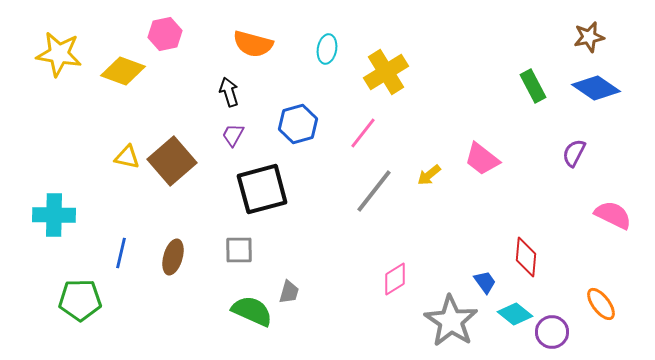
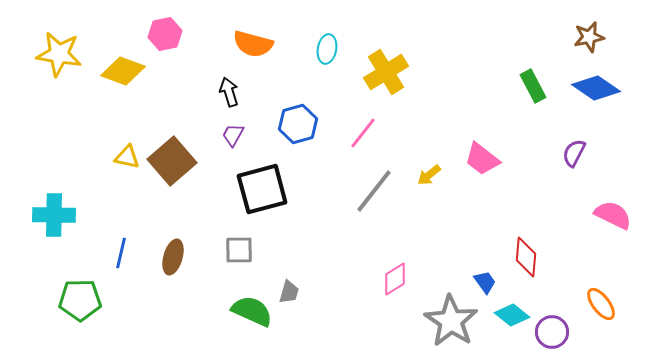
cyan diamond: moved 3 px left, 1 px down
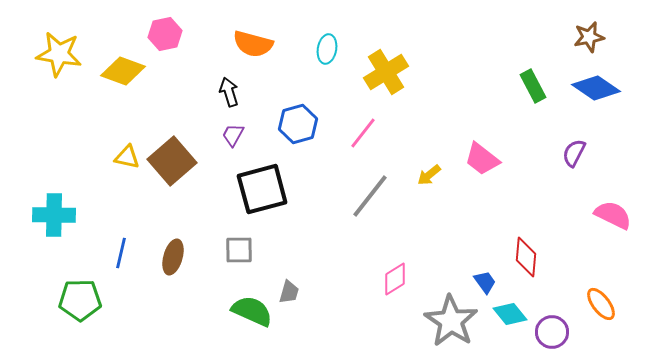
gray line: moved 4 px left, 5 px down
cyan diamond: moved 2 px left, 1 px up; rotated 12 degrees clockwise
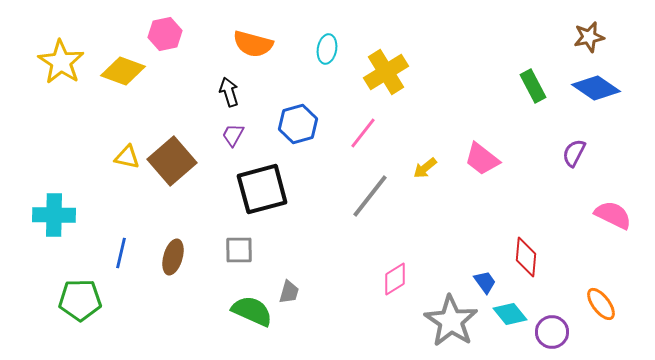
yellow star: moved 2 px right, 8 px down; rotated 24 degrees clockwise
yellow arrow: moved 4 px left, 7 px up
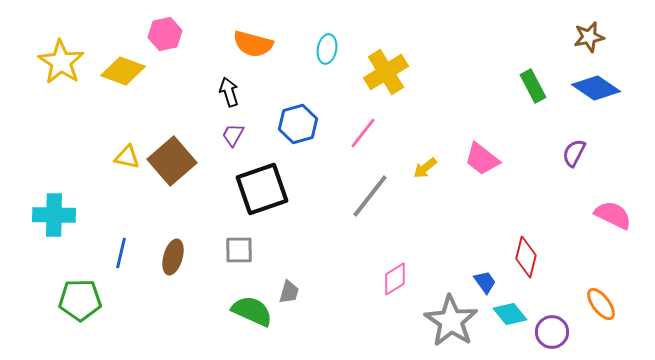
black square: rotated 4 degrees counterclockwise
red diamond: rotated 9 degrees clockwise
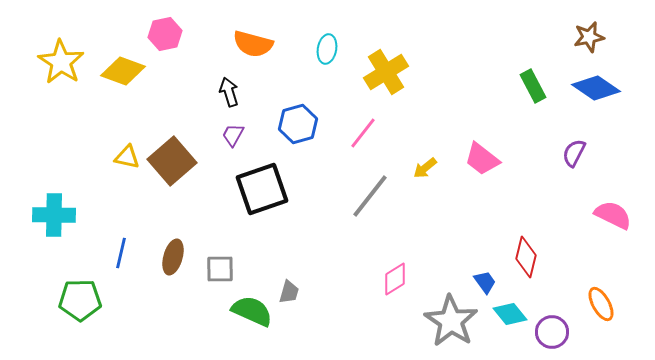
gray square: moved 19 px left, 19 px down
orange ellipse: rotated 8 degrees clockwise
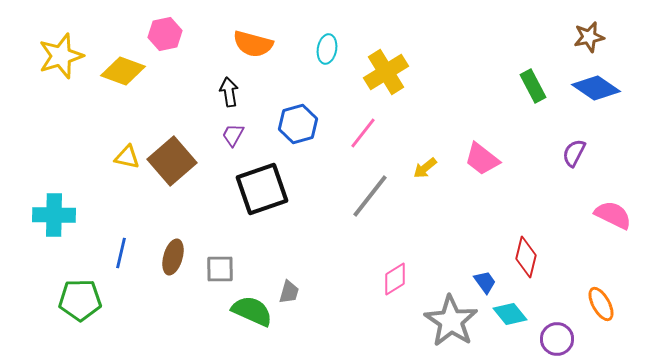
yellow star: moved 6 px up; rotated 21 degrees clockwise
black arrow: rotated 8 degrees clockwise
purple circle: moved 5 px right, 7 px down
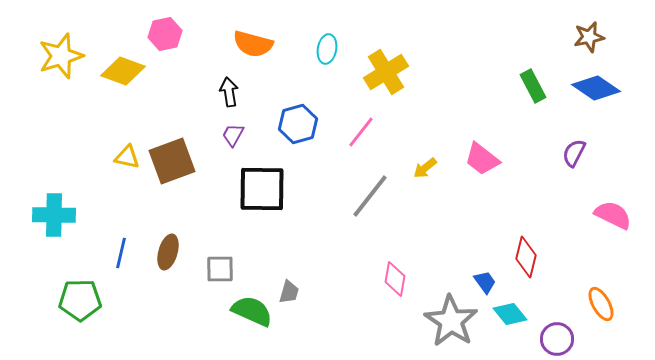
pink line: moved 2 px left, 1 px up
brown square: rotated 21 degrees clockwise
black square: rotated 20 degrees clockwise
brown ellipse: moved 5 px left, 5 px up
pink diamond: rotated 48 degrees counterclockwise
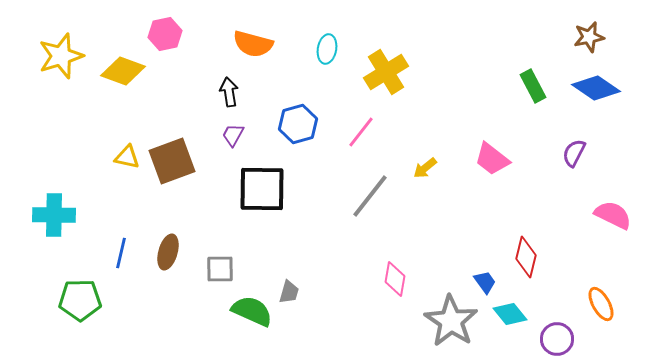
pink trapezoid: moved 10 px right
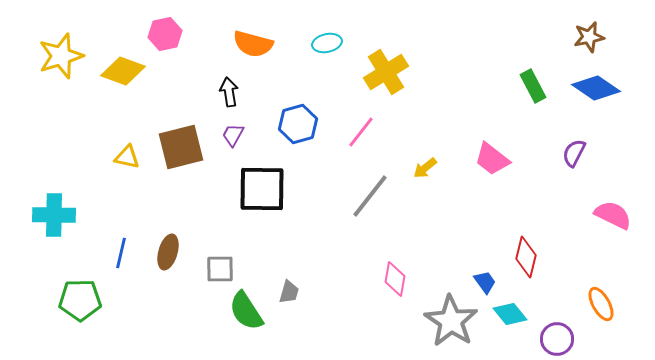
cyan ellipse: moved 6 px up; rotated 68 degrees clockwise
brown square: moved 9 px right, 14 px up; rotated 6 degrees clockwise
green semicircle: moved 6 px left; rotated 147 degrees counterclockwise
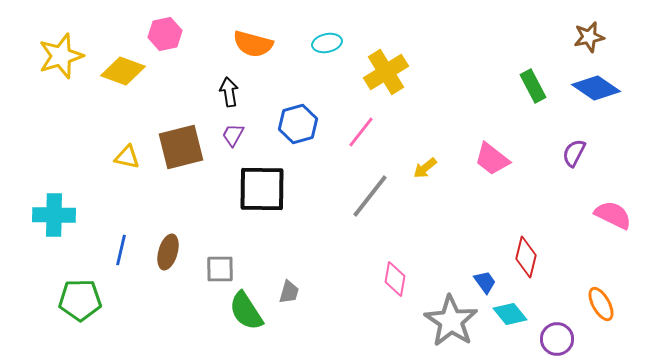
blue line: moved 3 px up
